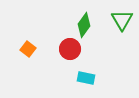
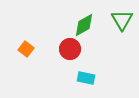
green diamond: rotated 25 degrees clockwise
orange square: moved 2 px left
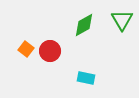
red circle: moved 20 px left, 2 px down
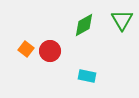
cyan rectangle: moved 1 px right, 2 px up
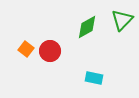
green triangle: rotated 15 degrees clockwise
green diamond: moved 3 px right, 2 px down
cyan rectangle: moved 7 px right, 2 px down
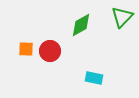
green triangle: moved 3 px up
green diamond: moved 6 px left, 2 px up
orange square: rotated 35 degrees counterclockwise
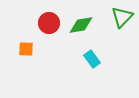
green diamond: rotated 20 degrees clockwise
red circle: moved 1 px left, 28 px up
cyan rectangle: moved 2 px left, 19 px up; rotated 42 degrees clockwise
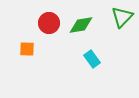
orange square: moved 1 px right
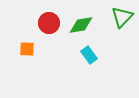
cyan rectangle: moved 3 px left, 4 px up
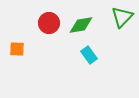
orange square: moved 10 px left
